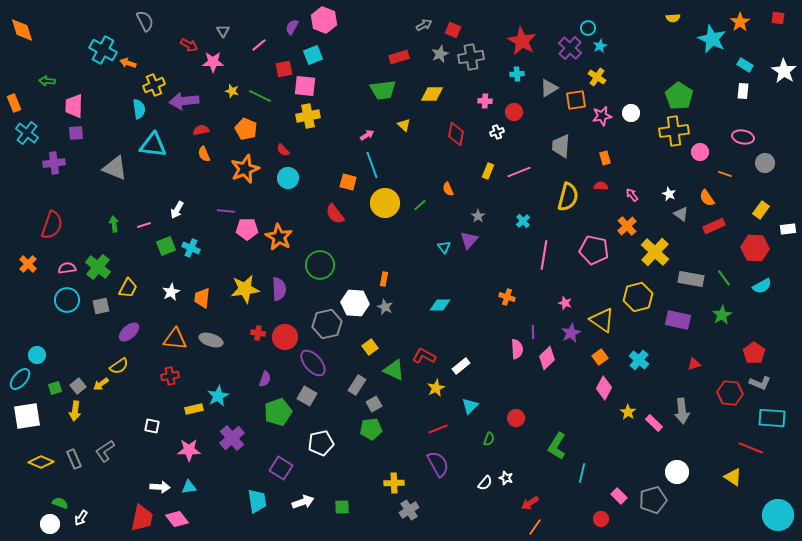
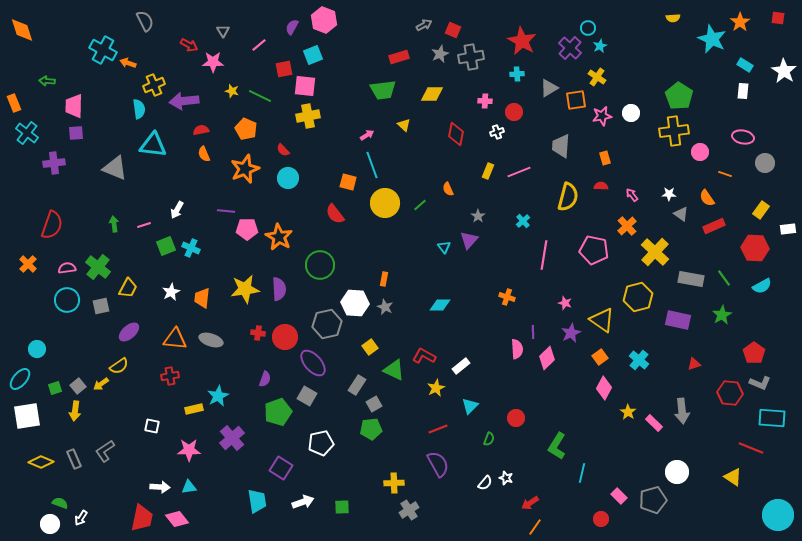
white star at (669, 194): rotated 24 degrees counterclockwise
cyan circle at (37, 355): moved 6 px up
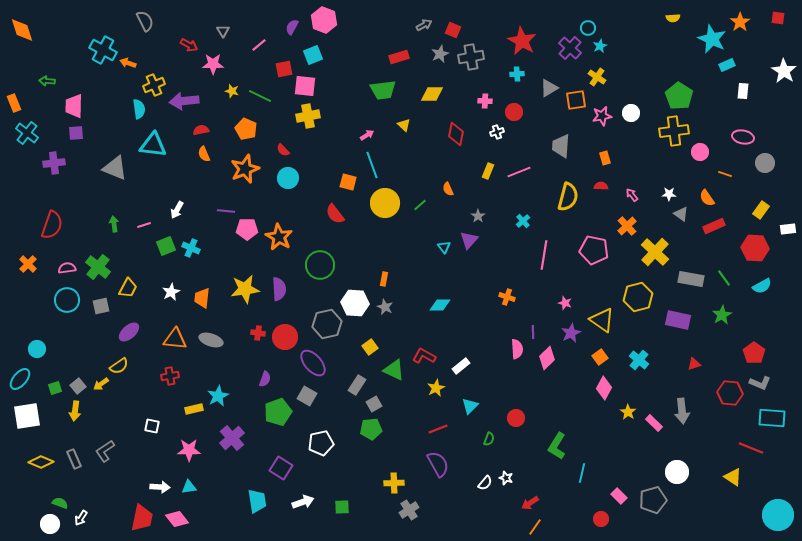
pink star at (213, 62): moved 2 px down
cyan rectangle at (745, 65): moved 18 px left; rotated 56 degrees counterclockwise
